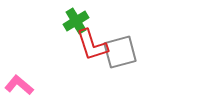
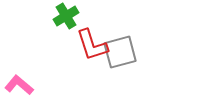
green cross: moved 10 px left, 5 px up
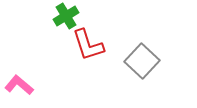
red L-shape: moved 4 px left
gray square: moved 22 px right, 9 px down; rotated 32 degrees counterclockwise
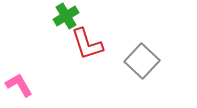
red L-shape: moved 1 px left, 1 px up
pink L-shape: rotated 20 degrees clockwise
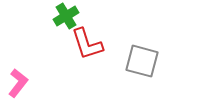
gray square: rotated 28 degrees counterclockwise
pink L-shape: moved 1 px left, 2 px up; rotated 68 degrees clockwise
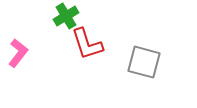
gray square: moved 2 px right, 1 px down
pink L-shape: moved 30 px up
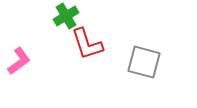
pink L-shape: moved 1 px right, 8 px down; rotated 16 degrees clockwise
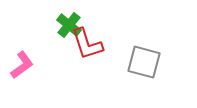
green cross: moved 3 px right, 9 px down; rotated 20 degrees counterclockwise
pink L-shape: moved 3 px right, 4 px down
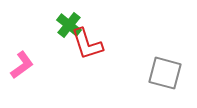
gray square: moved 21 px right, 11 px down
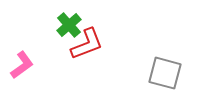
green cross: rotated 10 degrees clockwise
red L-shape: rotated 93 degrees counterclockwise
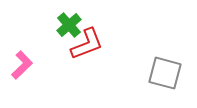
pink L-shape: rotated 8 degrees counterclockwise
